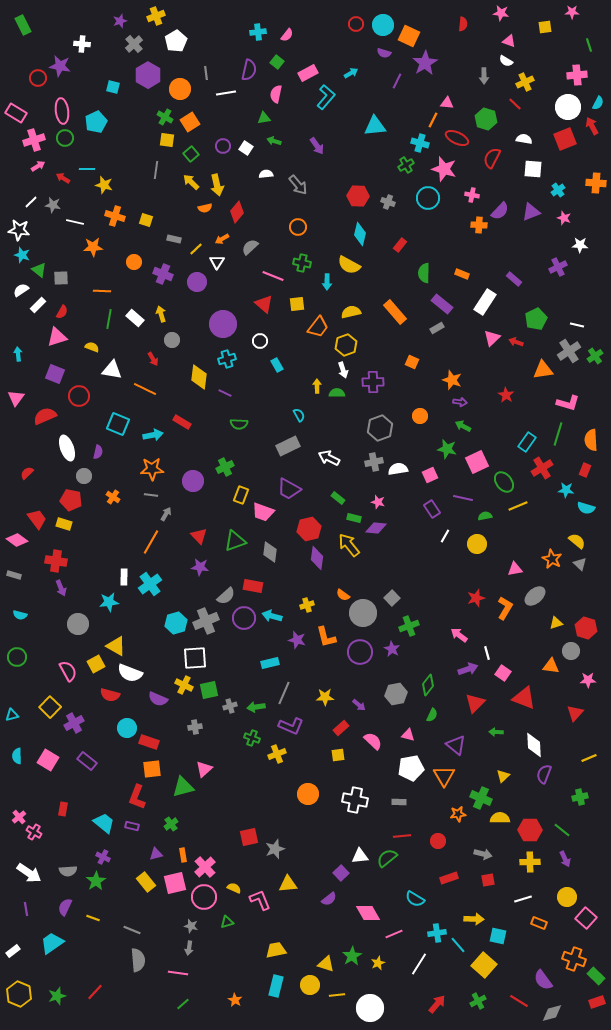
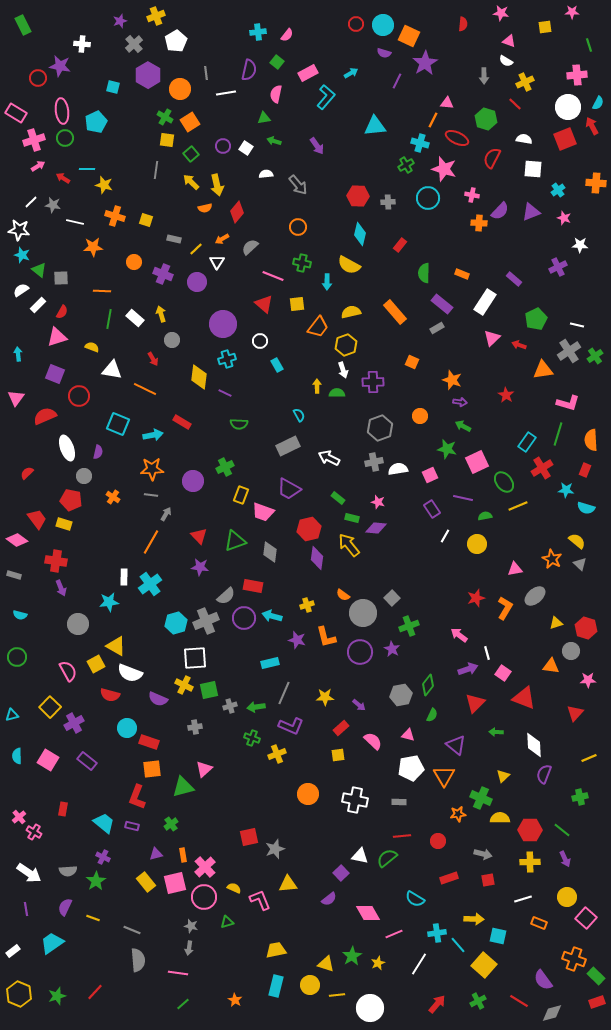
gray cross at (388, 202): rotated 24 degrees counterclockwise
orange cross at (479, 225): moved 2 px up
red arrow at (516, 342): moved 3 px right, 3 px down
green rectangle at (354, 518): moved 2 px left
gray hexagon at (396, 694): moved 5 px right, 1 px down
white triangle at (360, 856): rotated 18 degrees clockwise
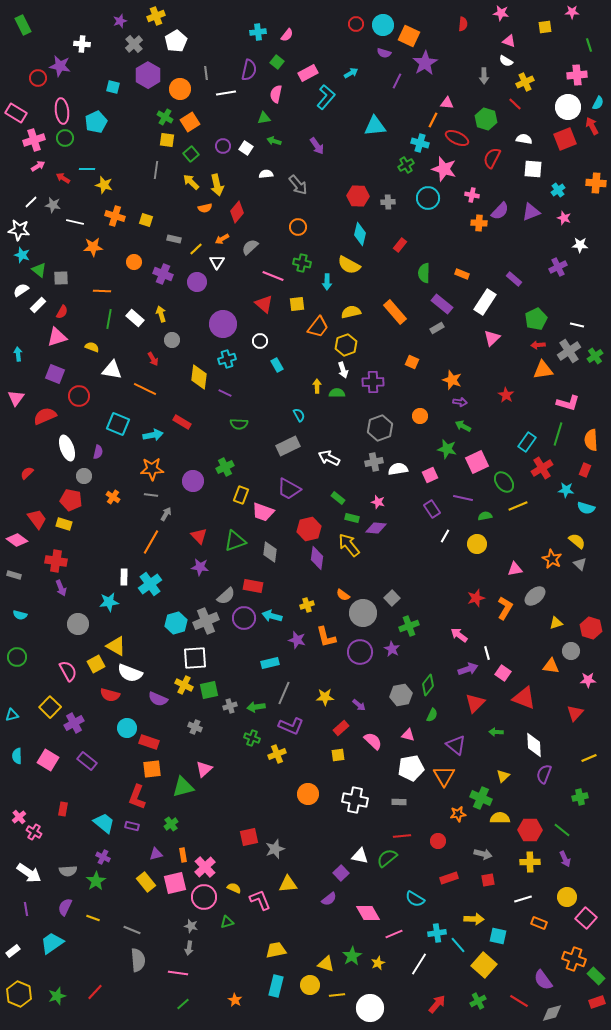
red arrow at (519, 345): moved 19 px right; rotated 24 degrees counterclockwise
red hexagon at (586, 628): moved 5 px right
gray cross at (195, 727): rotated 32 degrees clockwise
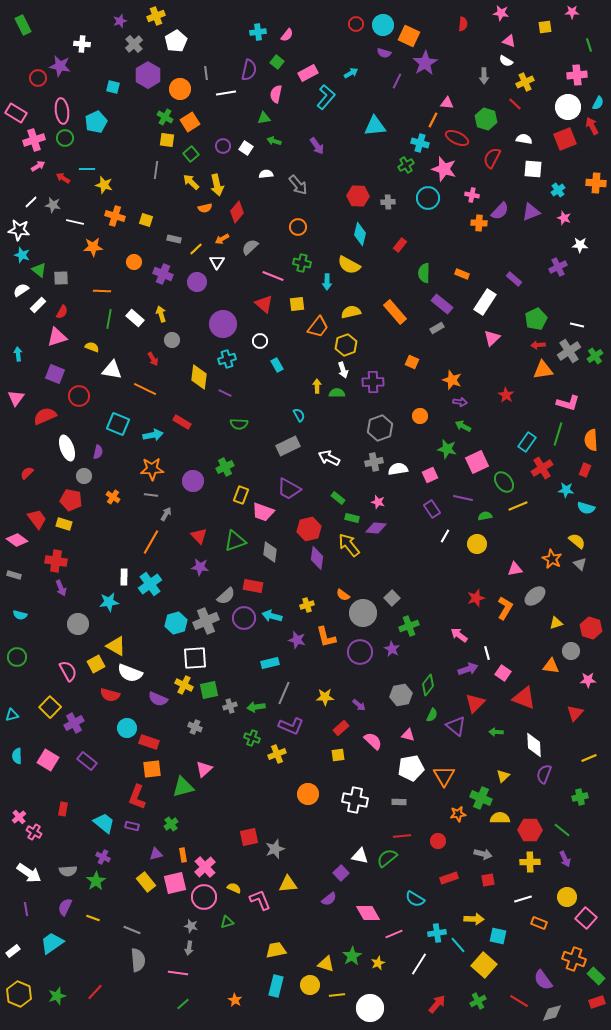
purple triangle at (456, 745): moved 19 px up
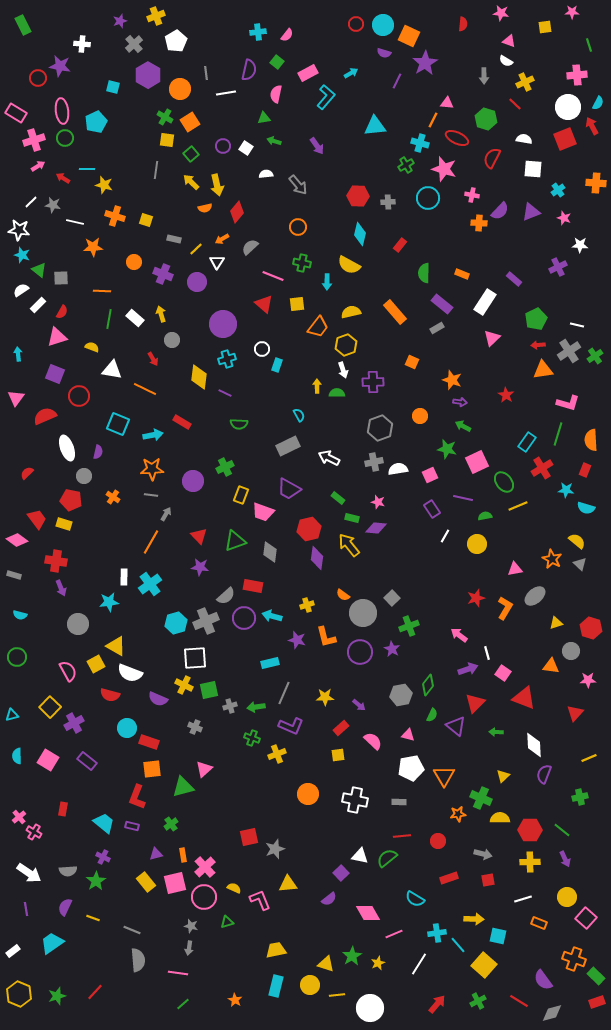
white circle at (260, 341): moved 2 px right, 8 px down
cyan rectangle at (277, 365): rotated 48 degrees clockwise
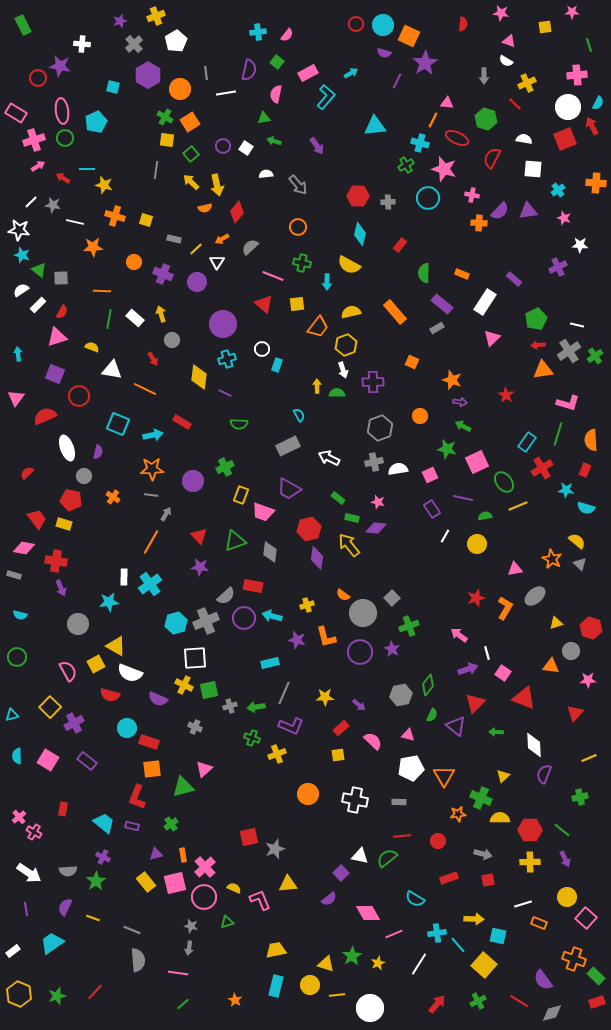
yellow cross at (525, 82): moved 2 px right, 1 px down
purple triangle at (531, 212): moved 3 px left, 1 px up; rotated 12 degrees clockwise
pink diamond at (17, 540): moved 7 px right, 8 px down; rotated 25 degrees counterclockwise
white line at (523, 899): moved 5 px down
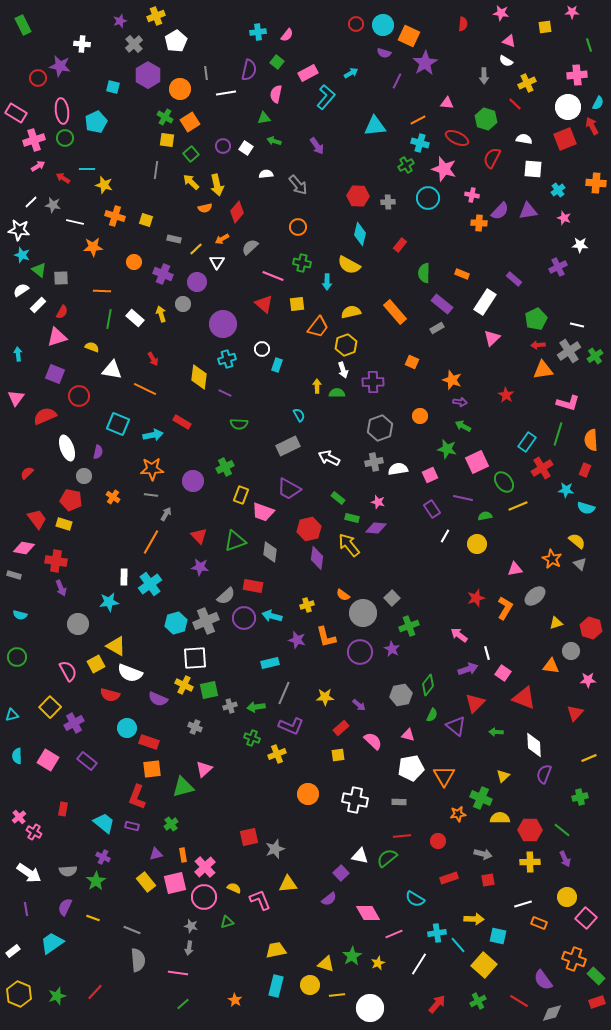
orange line at (433, 120): moved 15 px left; rotated 35 degrees clockwise
gray circle at (172, 340): moved 11 px right, 36 px up
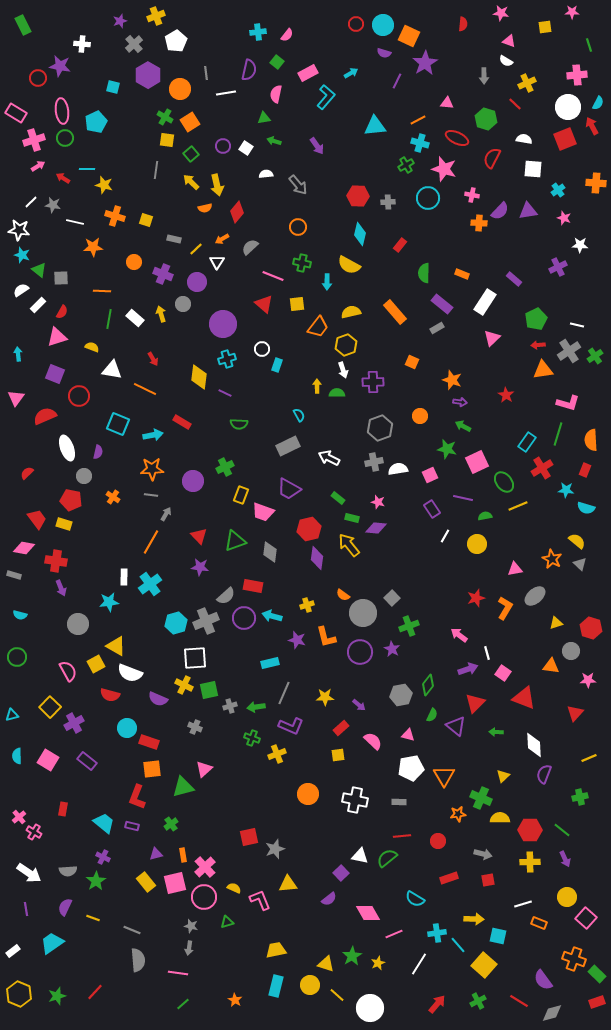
green rectangle at (596, 976): moved 1 px right, 2 px up
yellow line at (337, 995): rotated 49 degrees clockwise
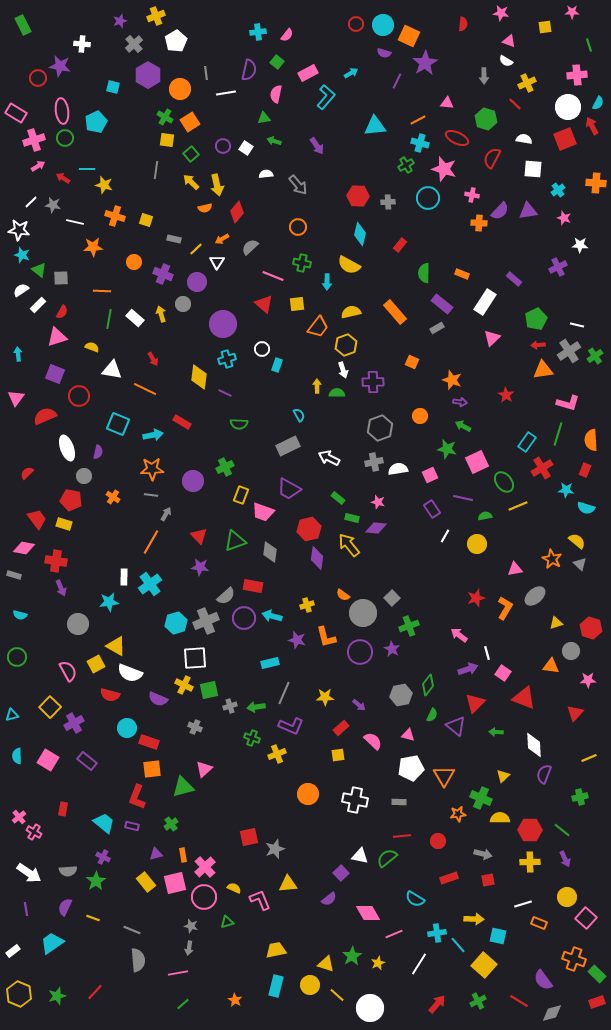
pink line at (178, 973): rotated 18 degrees counterclockwise
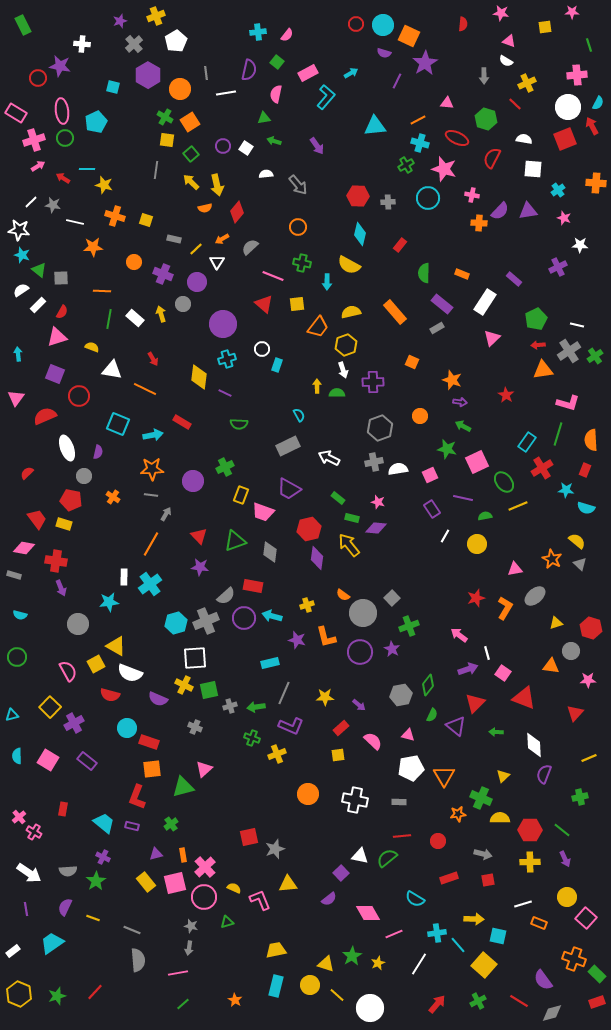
orange line at (151, 542): moved 2 px down
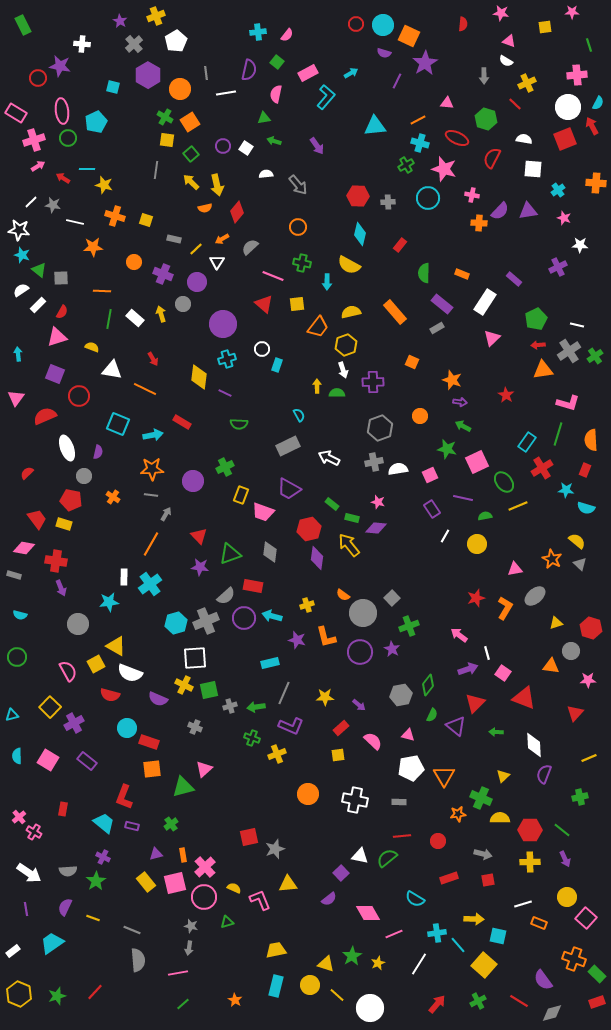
purple star at (120, 21): rotated 24 degrees counterclockwise
green circle at (65, 138): moved 3 px right
green rectangle at (338, 498): moved 6 px left, 6 px down
green triangle at (235, 541): moved 5 px left, 13 px down
red L-shape at (137, 797): moved 13 px left
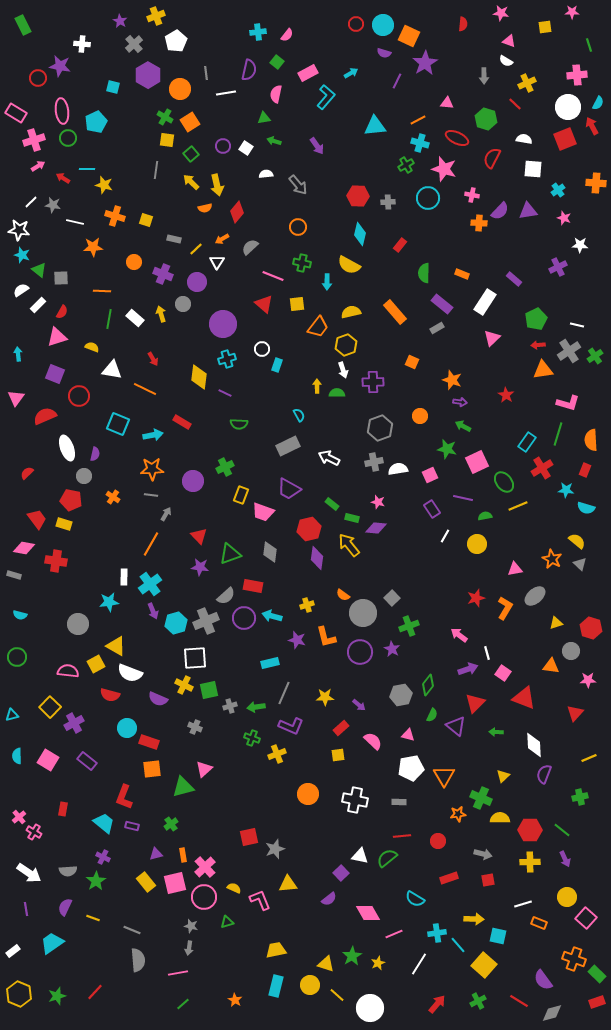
purple semicircle at (98, 452): moved 3 px left, 2 px down
purple arrow at (61, 588): moved 92 px right, 23 px down
pink semicircle at (68, 671): rotated 55 degrees counterclockwise
